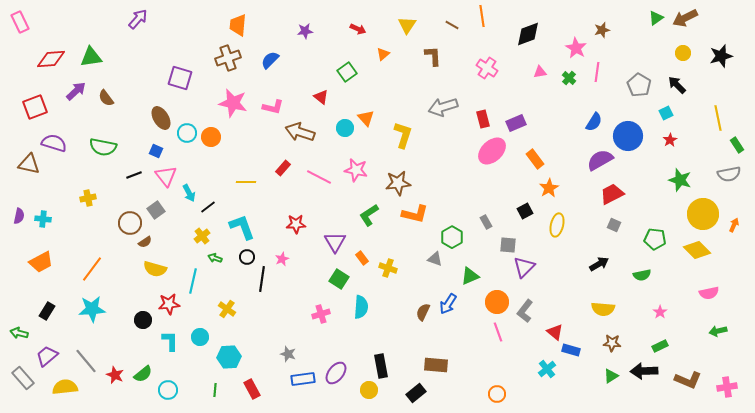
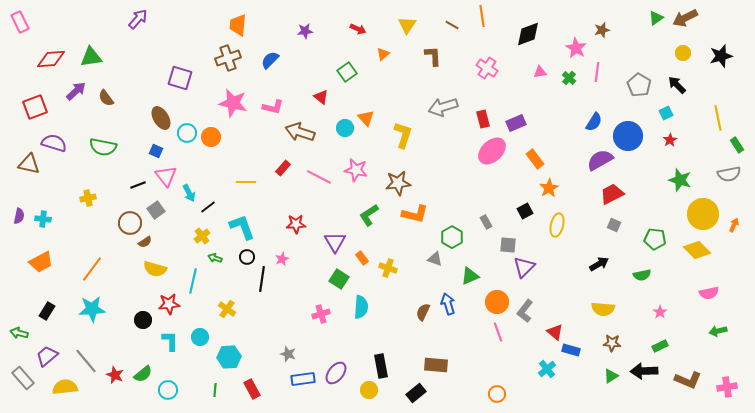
black line at (134, 175): moved 4 px right, 10 px down
blue arrow at (448, 304): rotated 130 degrees clockwise
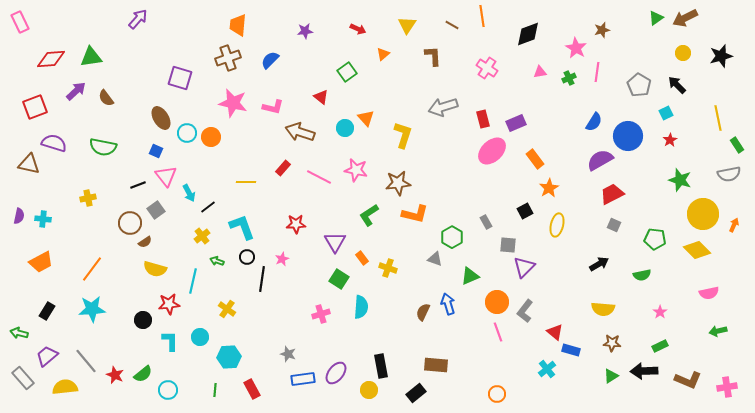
green cross at (569, 78): rotated 24 degrees clockwise
green arrow at (215, 258): moved 2 px right, 3 px down
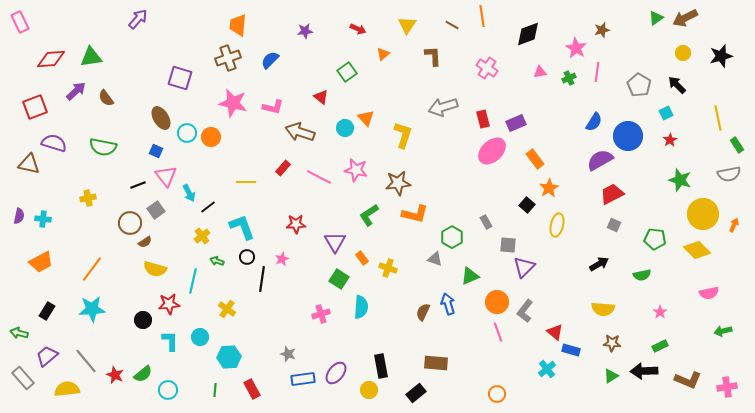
black square at (525, 211): moved 2 px right, 6 px up; rotated 21 degrees counterclockwise
green arrow at (718, 331): moved 5 px right
brown rectangle at (436, 365): moved 2 px up
yellow semicircle at (65, 387): moved 2 px right, 2 px down
